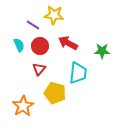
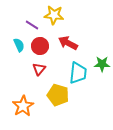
purple line: moved 1 px left
green star: moved 13 px down
yellow pentagon: moved 3 px right, 2 px down
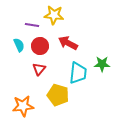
purple line: rotated 24 degrees counterclockwise
orange star: rotated 25 degrees clockwise
